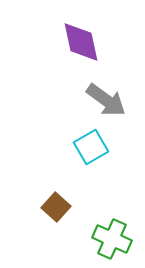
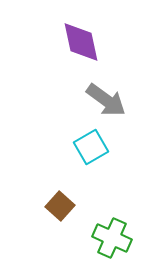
brown square: moved 4 px right, 1 px up
green cross: moved 1 px up
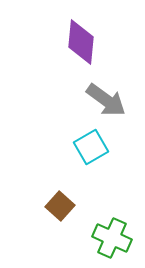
purple diamond: rotated 18 degrees clockwise
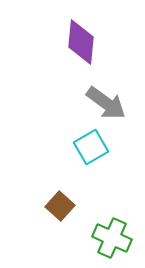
gray arrow: moved 3 px down
